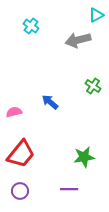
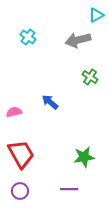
cyan cross: moved 3 px left, 11 px down
green cross: moved 3 px left, 9 px up
red trapezoid: rotated 68 degrees counterclockwise
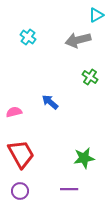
green star: moved 1 px down
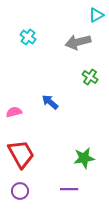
gray arrow: moved 2 px down
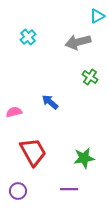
cyan triangle: moved 1 px right, 1 px down
cyan cross: rotated 14 degrees clockwise
red trapezoid: moved 12 px right, 2 px up
purple circle: moved 2 px left
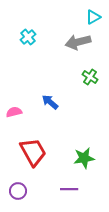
cyan triangle: moved 4 px left, 1 px down
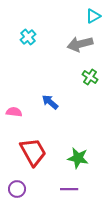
cyan triangle: moved 1 px up
gray arrow: moved 2 px right, 2 px down
pink semicircle: rotated 21 degrees clockwise
green star: moved 6 px left; rotated 20 degrees clockwise
purple circle: moved 1 px left, 2 px up
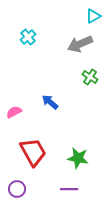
gray arrow: rotated 10 degrees counterclockwise
pink semicircle: rotated 35 degrees counterclockwise
